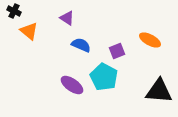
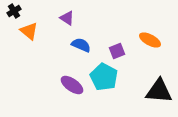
black cross: rotated 32 degrees clockwise
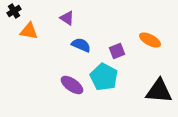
orange triangle: rotated 30 degrees counterclockwise
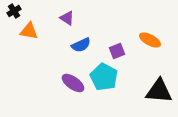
blue semicircle: rotated 132 degrees clockwise
purple ellipse: moved 1 px right, 2 px up
